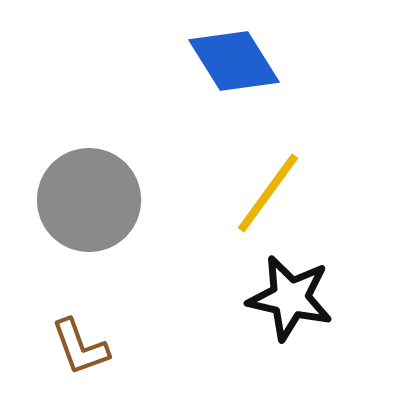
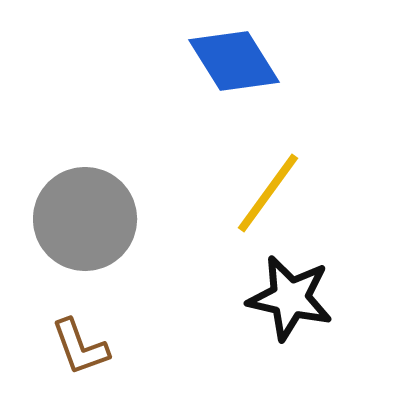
gray circle: moved 4 px left, 19 px down
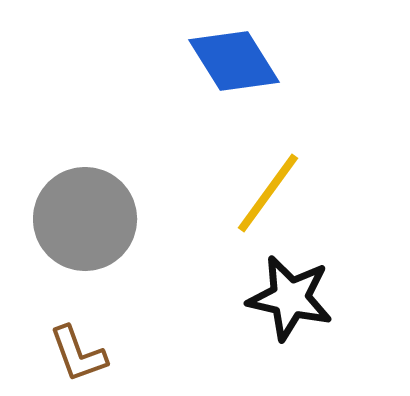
brown L-shape: moved 2 px left, 7 px down
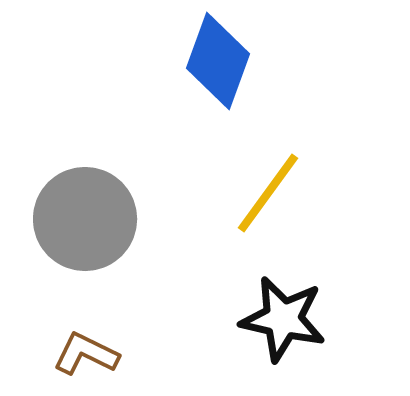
blue diamond: moved 16 px left; rotated 52 degrees clockwise
black star: moved 7 px left, 21 px down
brown L-shape: moved 8 px right; rotated 136 degrees clockwise
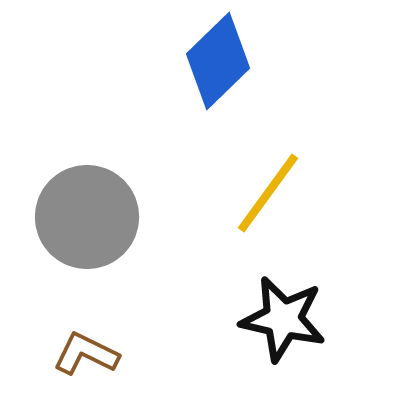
blue diamond: rotated 26 degrees clockwise
gray circle: moved 2 px right, 2 px up
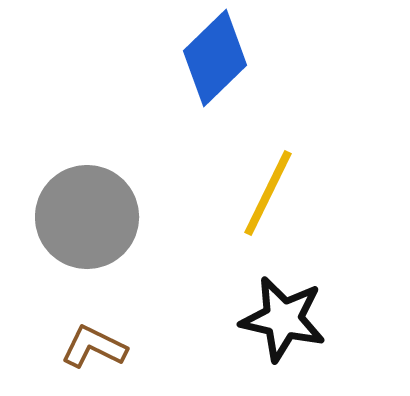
blue diamond: moved 3 px left, 3 px up
yellow line: rotated 10 degrees counterclockwise
brown L-shape: moved 8 px right, 7 px up
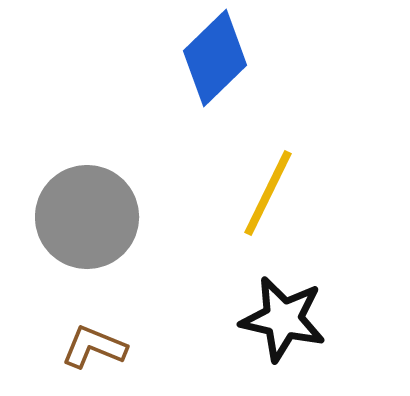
brown L-shape: rotated 4 degrees counterclockwise
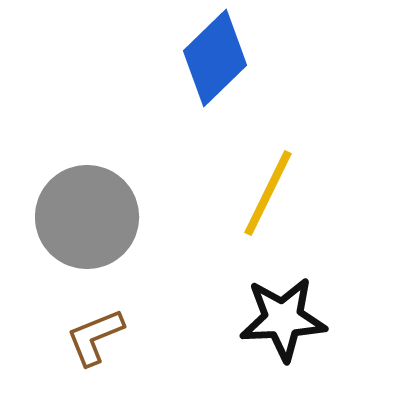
black star: rotated 16 degrees counterclockwise
brown L-shape: moved 1 px right, 10 px up; rotated 44 degrees counterclockwise
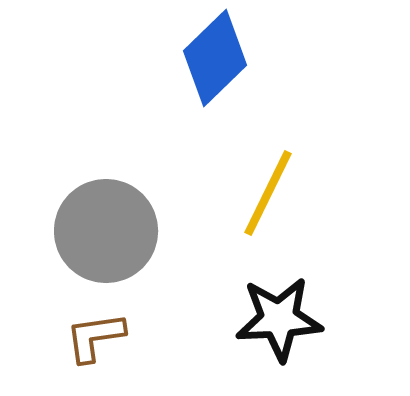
gray circle: moved 19 px right, 14 px down
black star: moved 4 px left
brown L-shape: rotated 14 degrees clockwise
